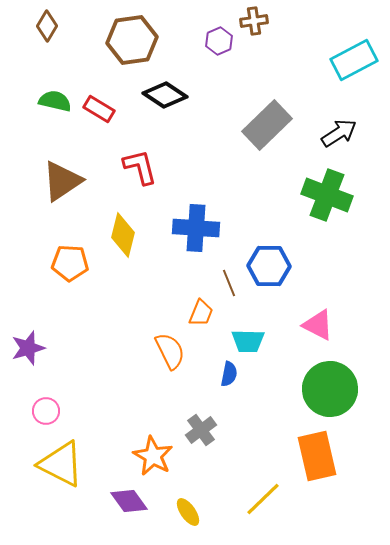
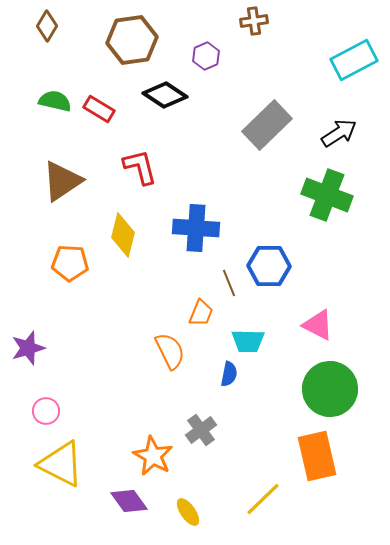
purple hexagon: moved 13 px left, 15 px down
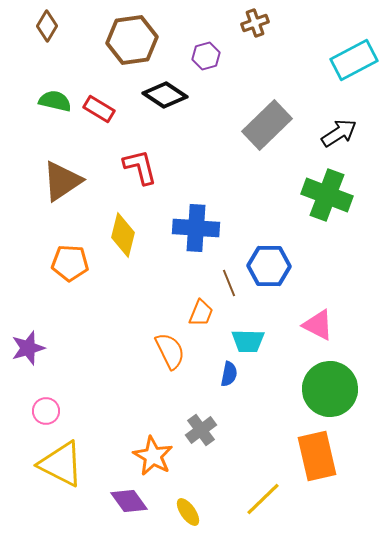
brown cross: moved 1 px right, 2 px down; rotated 12 degrees counterclockwise
purple hexagon: rotated 8 degrees clockwise
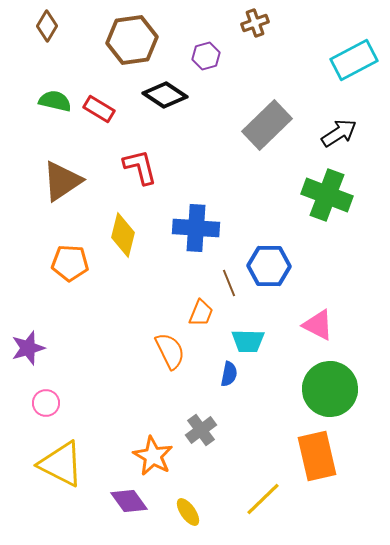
pink circle: moved 8 px up
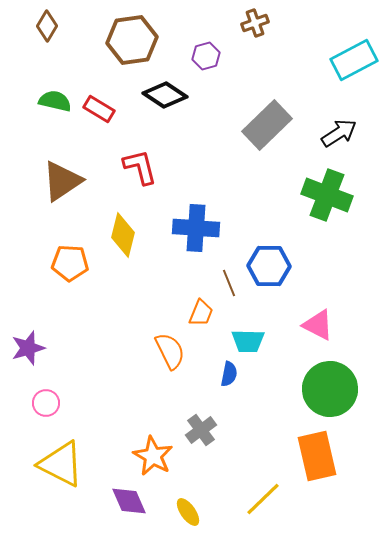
purple diamond: rotated 12 degrees clockwise
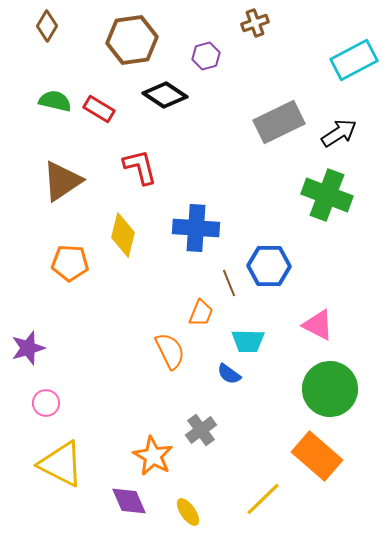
gray rectangle: moved 12 px right, 3 px up; rotated 18 degrees clockwise
blue semicircle: rotated 115 degrees clockwise
orange rectangle: rotated 36 degrees counterclockwise
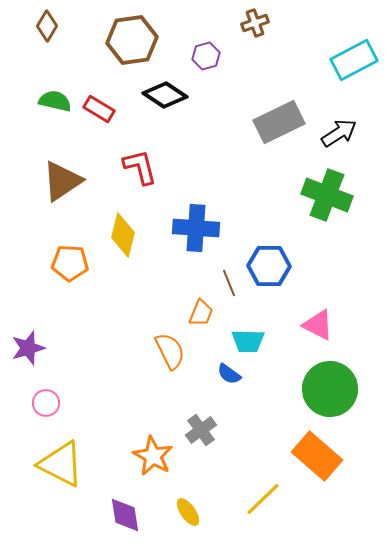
purple diamond: moved 4 px left, 14 px down; rotated 15 degrees clockwise
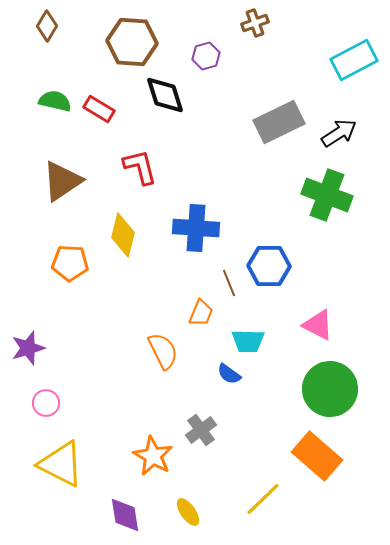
brown hexagon: moved 2 px down; rotated 12 degrees clockwise
black diamond: rotated 39 degrees clockwise
orange semicircle: moved 7 px left
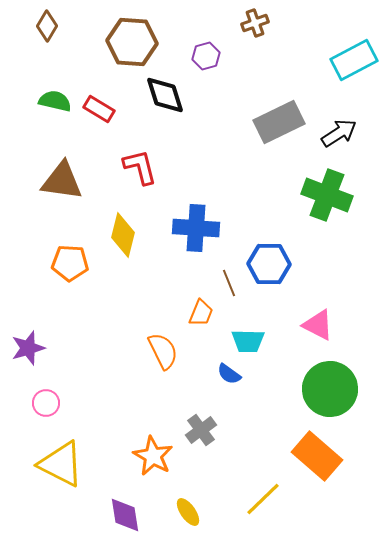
brown triangle: rotated 42 degrees clockwise
blue hexagon: moved 2 px up
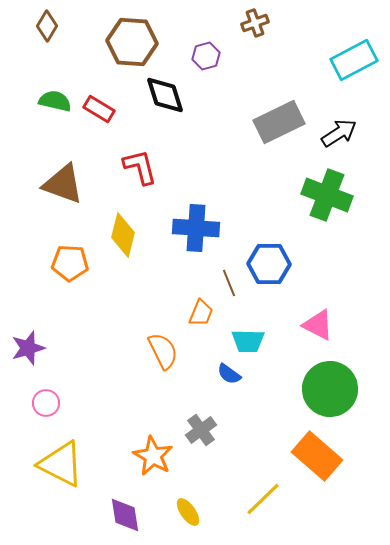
brown triangle: moved 1 px right, 3 px down; rotated 12 degrees clockwise
